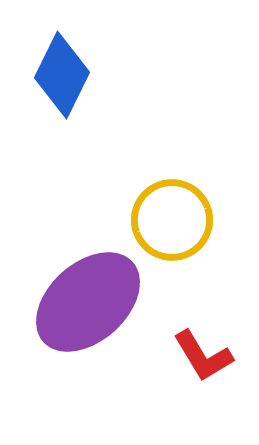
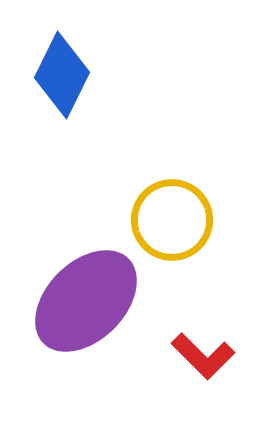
purple ellipse: moved 2 px left, 1 px up; rotated 3 degrees counterclockwise
red L-shape: rotated 14 degrees counterclockwise
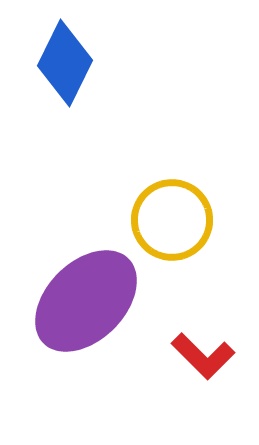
blue diamond: moved 3 px right, 12 px up
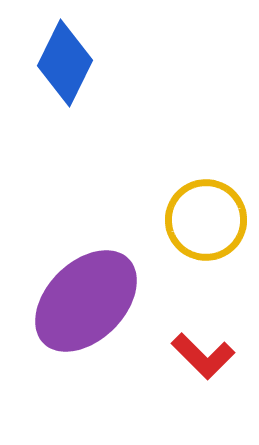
yellow circle: moved 34 px right
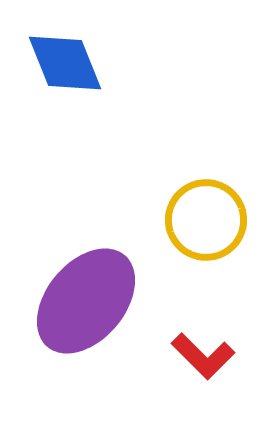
blue diamond: rotated 48 degrees counterclockwise
purple ellipse: rotated 5 degrees counterclockwise
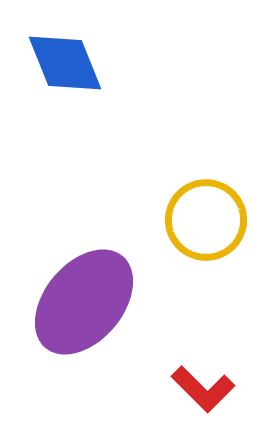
purple ellipse: moved 2 px left, 1 px down
red L-shape: moved 33 px down
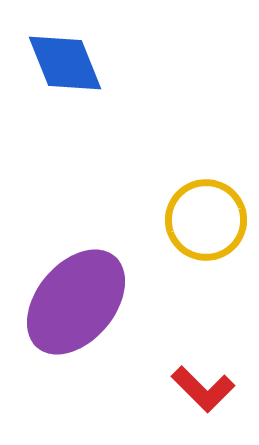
purple ellipse: moved 8 px left
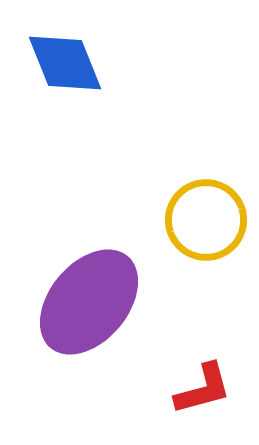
purple ellipse: moved 13 px right
red L-shape: rotated 60 degrees counterclockwise
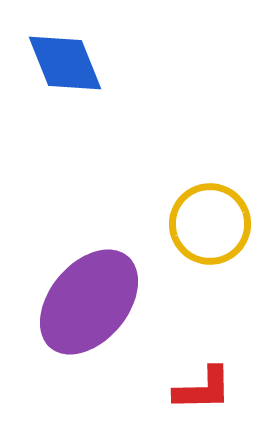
yellow circle: moved 4 px right, 4 px down
red L-shape: rotated 14 degrees clockwise
